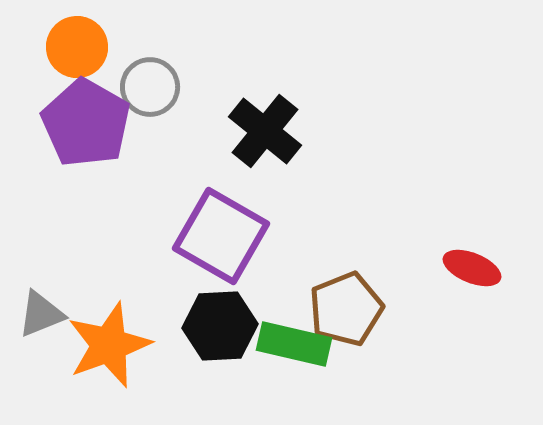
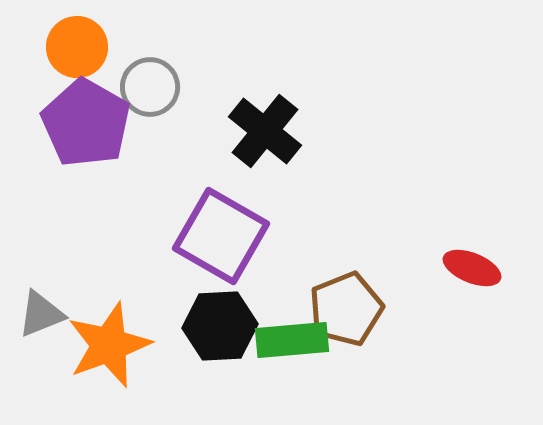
green rectangle: moved 2 px left, 4 px up; rotated 18 degrees counterclockwise
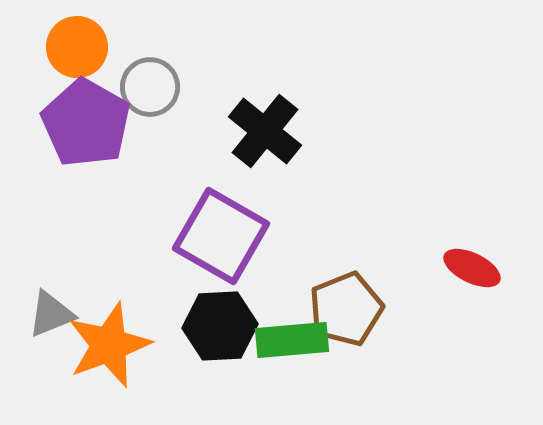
red ellipse: rotated 4 degrees clockwise
gray triangle: moved 10 px right
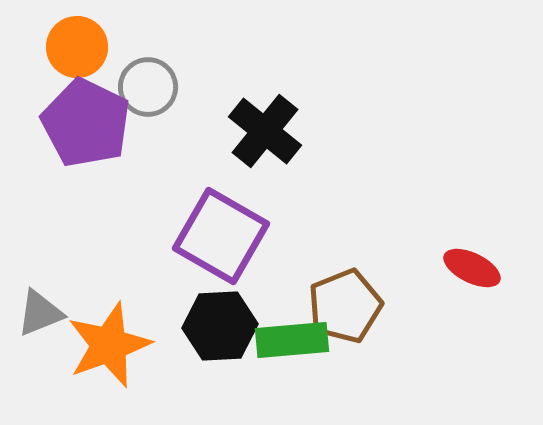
gray circle: moved 2 px left
purple pentagon: rotated 4 degrees counterclockwise
brown pentagon: moved 1 px left, 3 px up
gray triangle: moved 11 px left, 1 px up
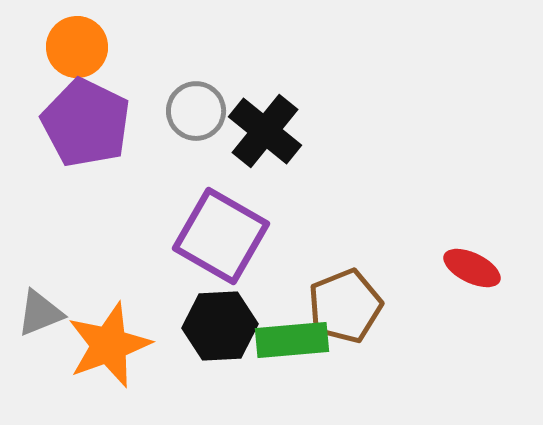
gray circle: moved 48 px right, 24 px down
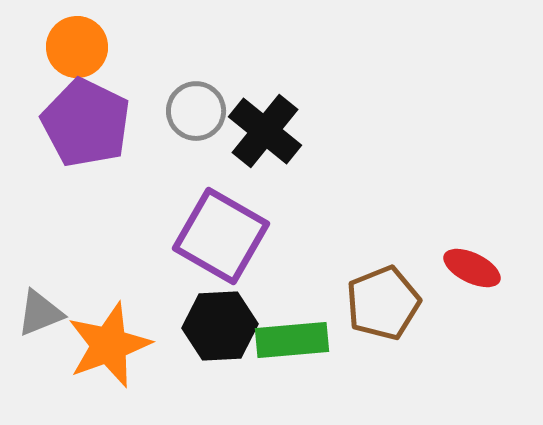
brown pentagon: moved 38 px right, 3 px up
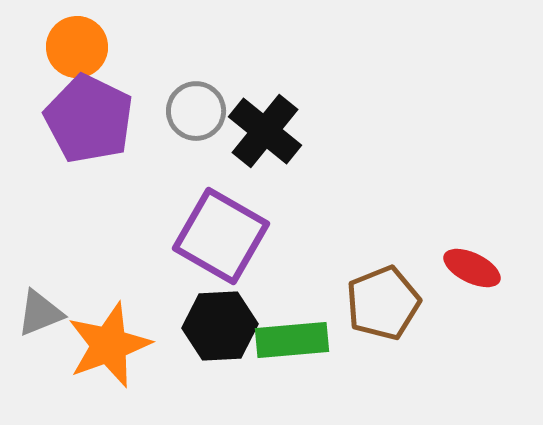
purple pentagon: moved 3 px right, 4 px up
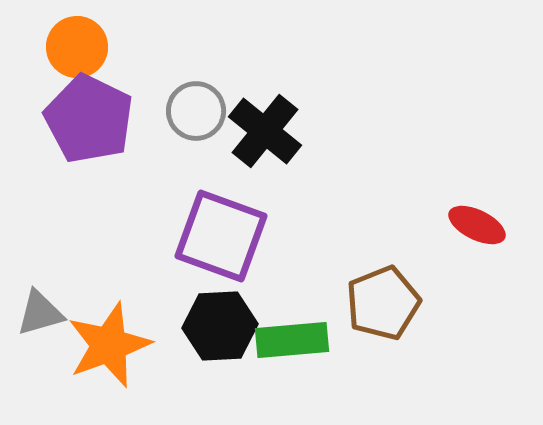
purple square: rotated 10 degrees counterclockwise
red ellipse: moved 5 px right, 43 px up
gray triangle: rotated 6 degrees clockwise
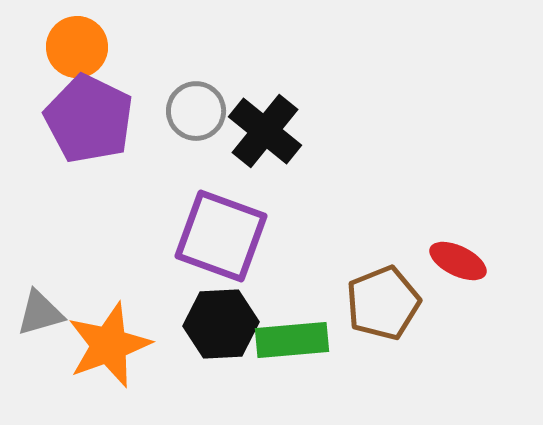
red ellipse: moved 19 px left, 36 px down
black hexagon: moved 1 px right, 2 px up
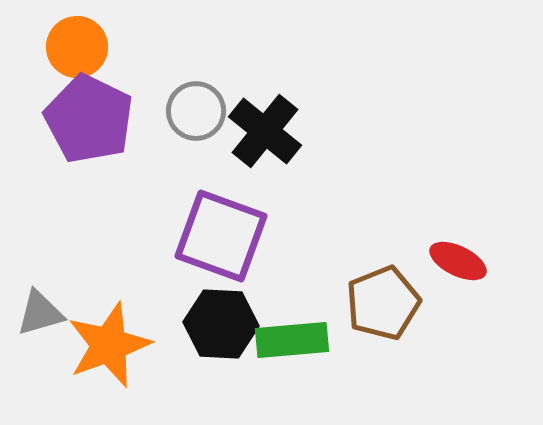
black hexagon: rotated 6 degrees clockwise
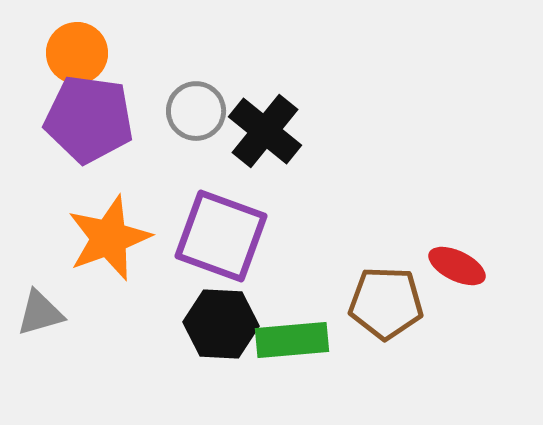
orange circle: moved 6 px down
purple pentagon: rotated 18 degrees counterclockwise
red ellipse: moved 1 px left, 5 px down
brown pentagon: moved 3 px right; rotated 24 degrees clockwise
orange star: moved 107 px up
